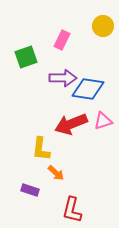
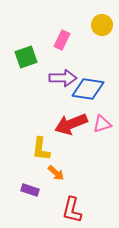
yellow circle: moved 1 px left, 1 px up
pink triangle: moved 1 px left, 3 px down
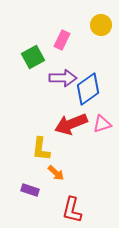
yellow circle: moved 1 px left
green square: moved 7 px right; rotated 10 degrees counterclockwise
blue diamond: rotated 44 degrees counterclockwise
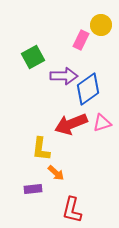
pink rectangle: moved 19 px right
purple arrow: moved 1 px right, 2 px up
pink triangle: moved 1 px up
purple rectangle: moved 3 px right, 1 px up; rotated 24 degrees counterclockwise
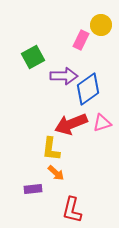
yellow L-shape: moved 10 px right
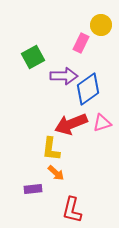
pink rectangle: moved 3 px down
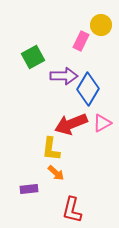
pink rectangle: moved 2 px up
blue diamond: rotated 24 degrees counterclockwise
pink triangle: rotated 12 degrees counterclockwise
purple rectangle: moved 4 px left
